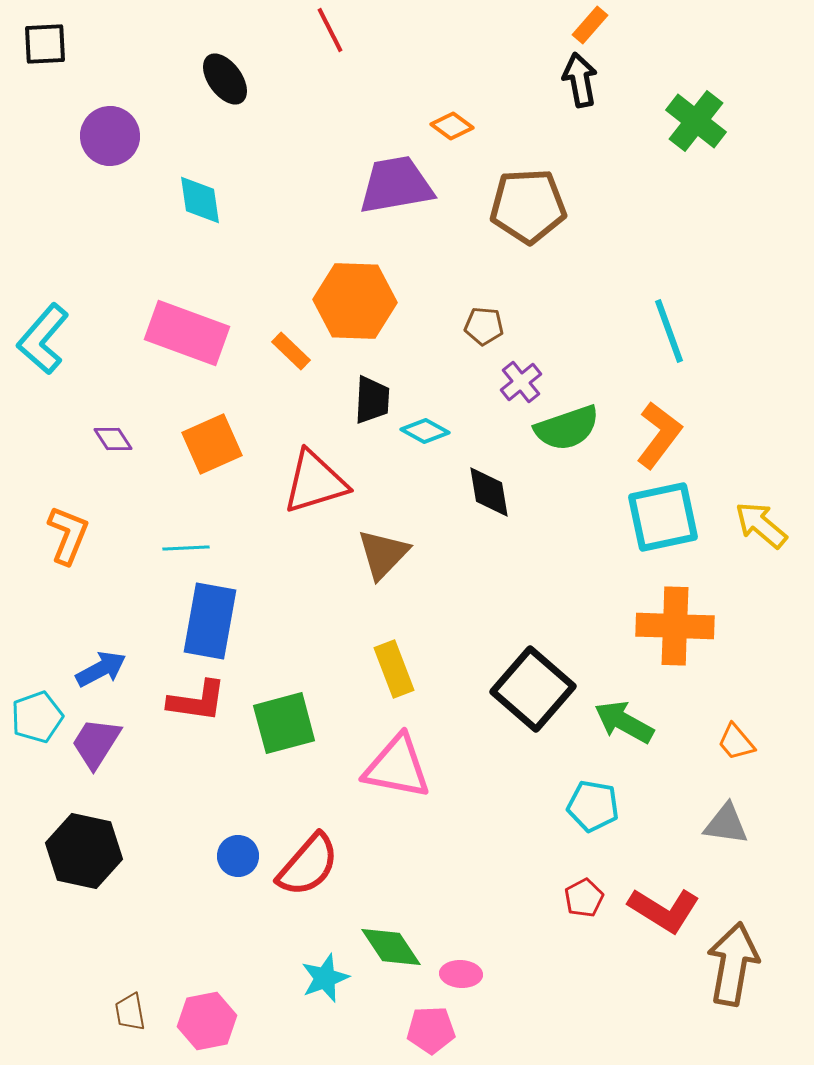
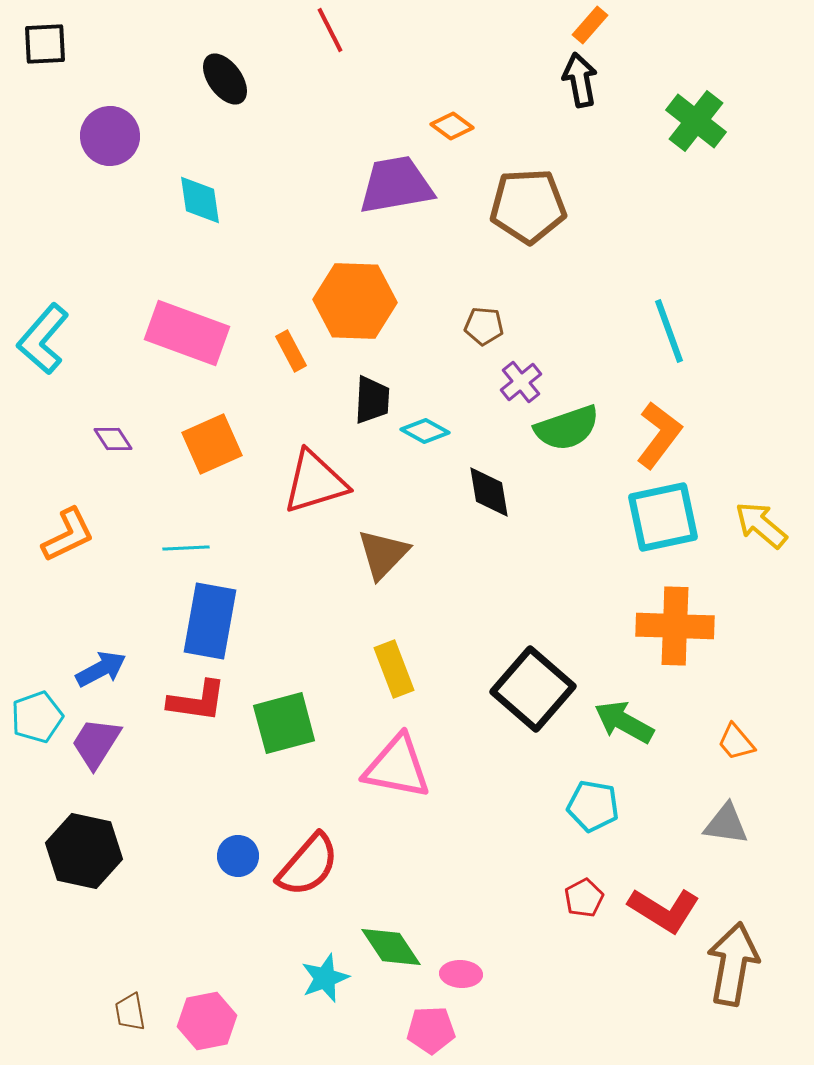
orange rectangle at (291, 351): rotated 18 degrees clockwise
orange L-shape at (68, 535): rotated 42 degrees clockwise
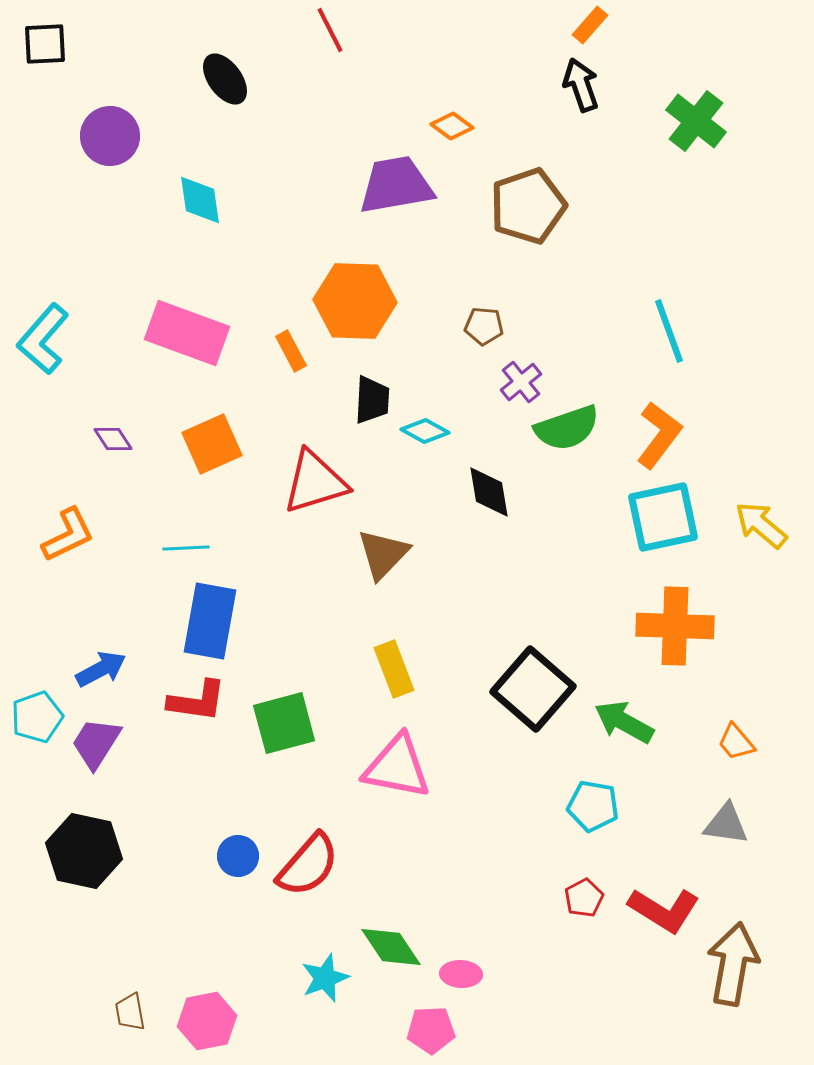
black arrow at (580, 80): moved 1 px right, 5 px down; rotated 8 degrees counterclockwise
brown pentagon at (528, 206): rotated 16 degrees counterclockwise
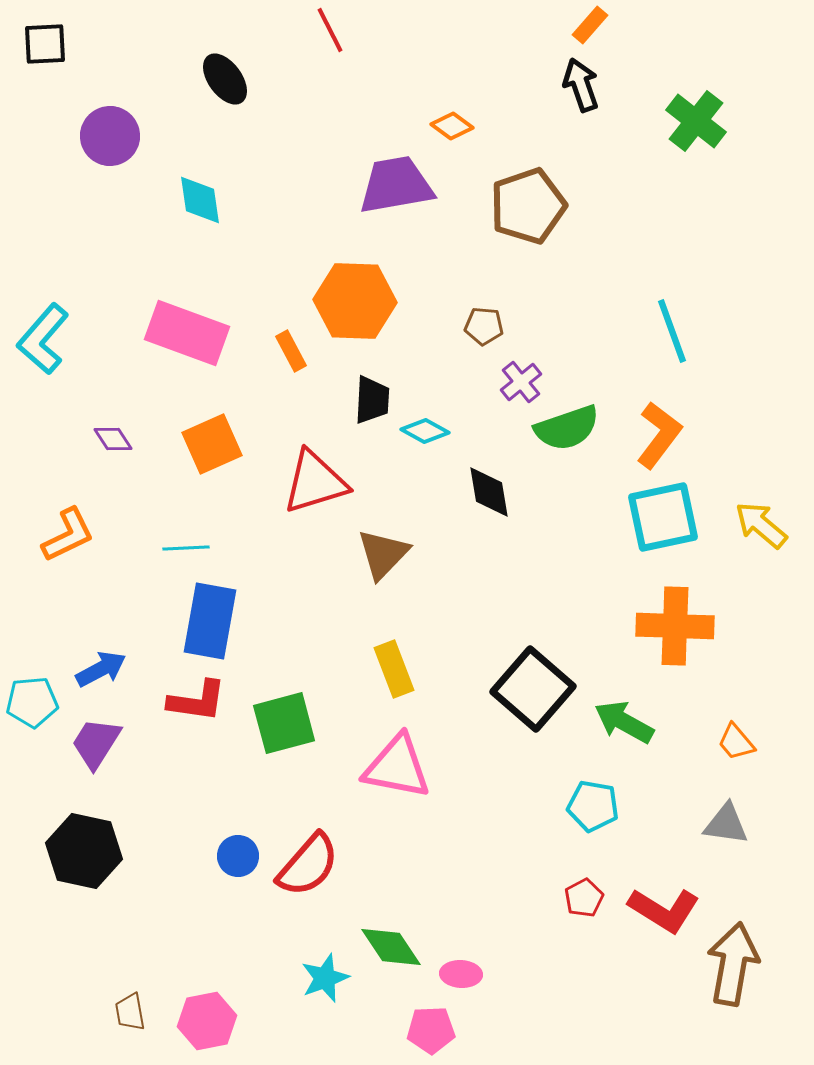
cyan line at (669, 331): moved 3 px right
cyan pentagon at (37, 717): moved 5 px left, 15 px up; rotated 15 degrees clockwise
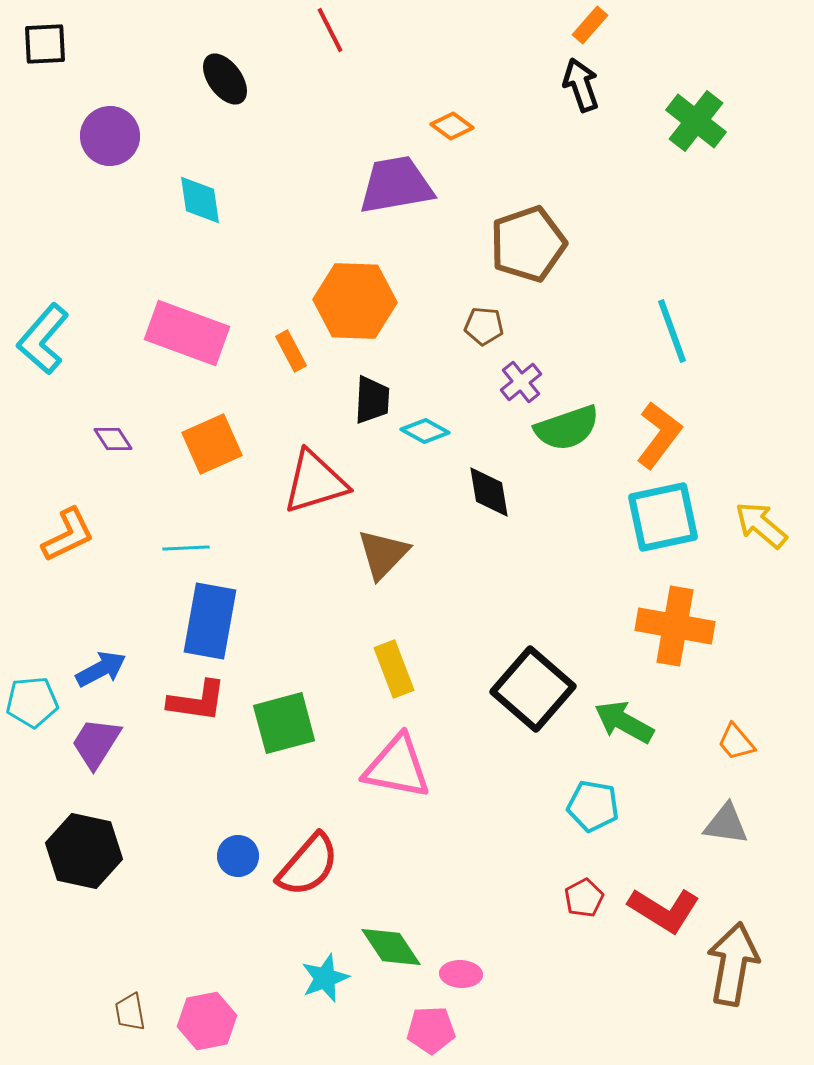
brown pentagon at (528, 206): moved 38 px down
orange cross at (675, 626): rotated 8 degrees clockwise
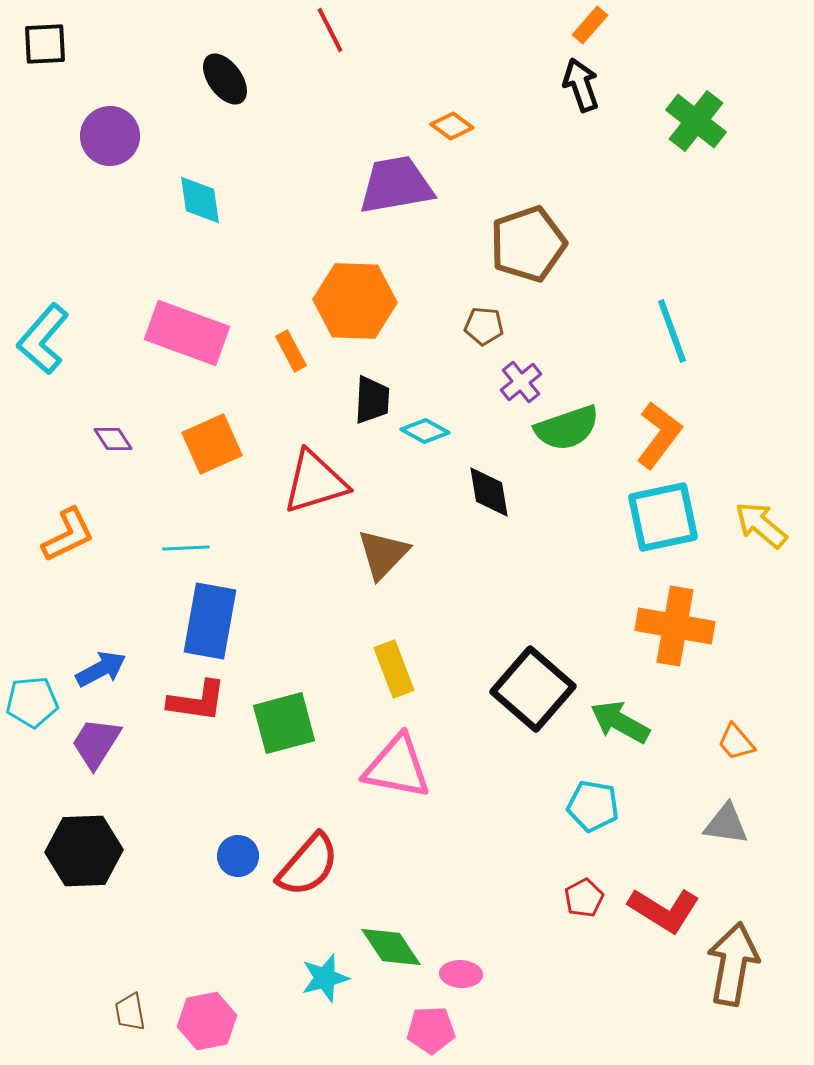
green arrow at (624, 722): moved 4 px left
black hexagon at (84, 851): rotated 14 degrees counterclockwise
cyan star at (325, 978): rotated 6 degrees clockwise
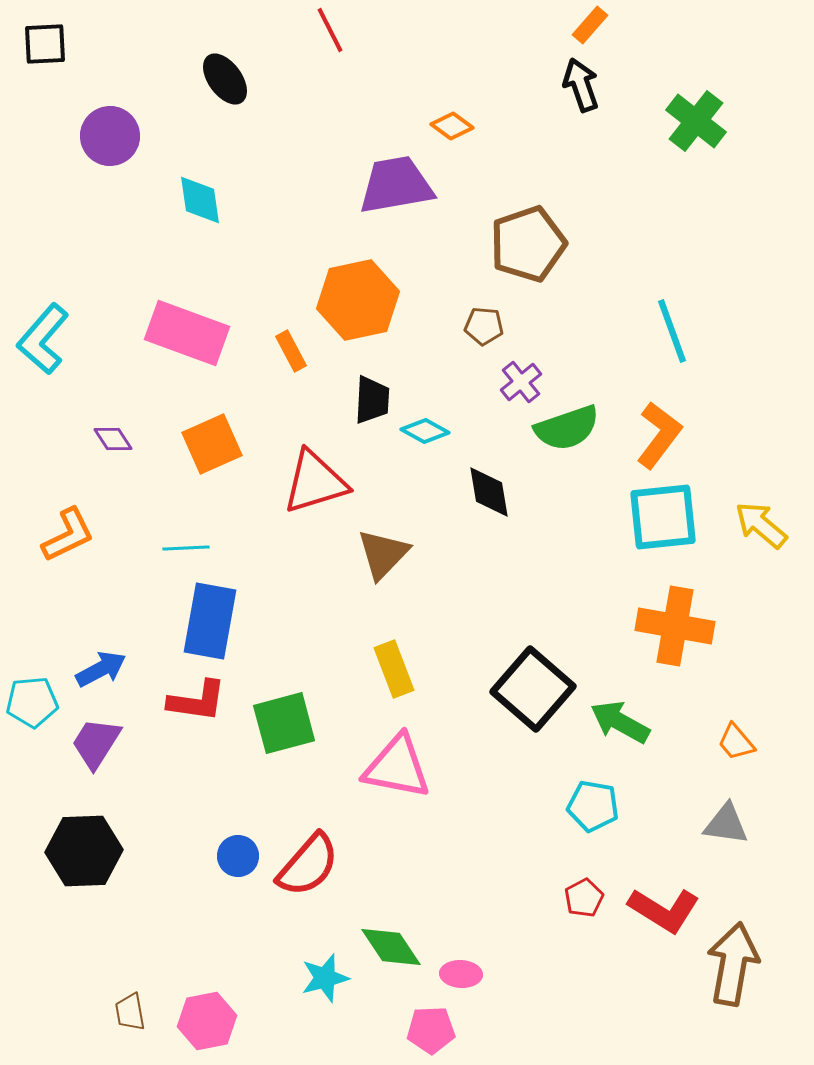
orange hexagon at (355, 301): moved 3 px right, 1 px up; rotated 14 degrees counterclockwise
cyan square at (663, 517): rotated 6 degrees clockwise
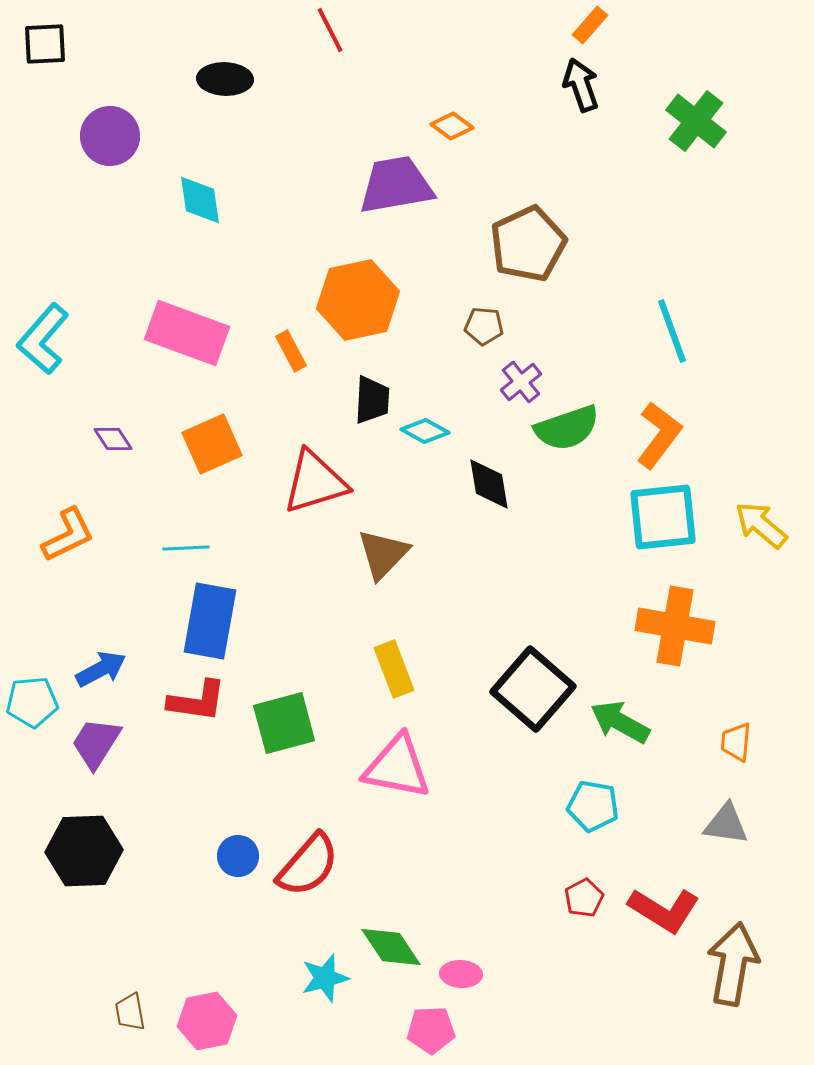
black ellipse at (225, 79): rotated 52 degrees counterclockwise
brown pentagon at (528, 244): rotated 6 degrees counterclockwise
black diamond at (489, 492): moved 8 px up
orange trapezoid at (736, 742): rotated 45 degrees clockwise
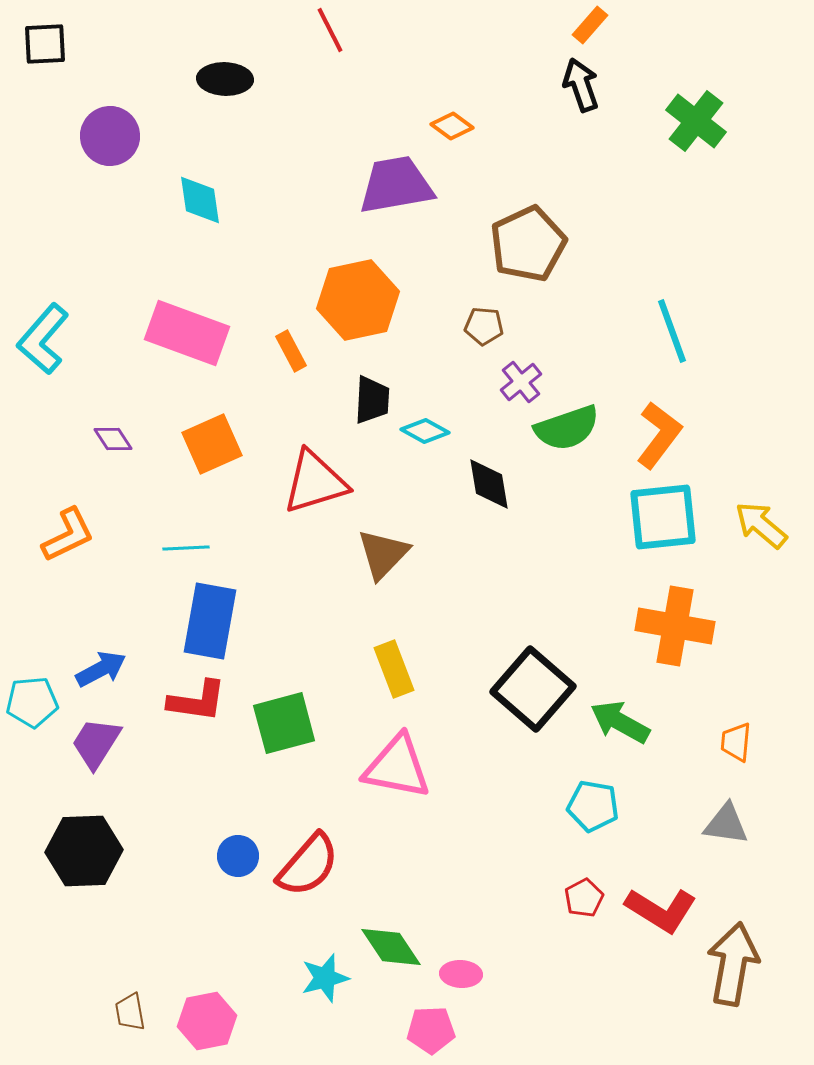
red L-shape at (664, 910): moved 3 px left
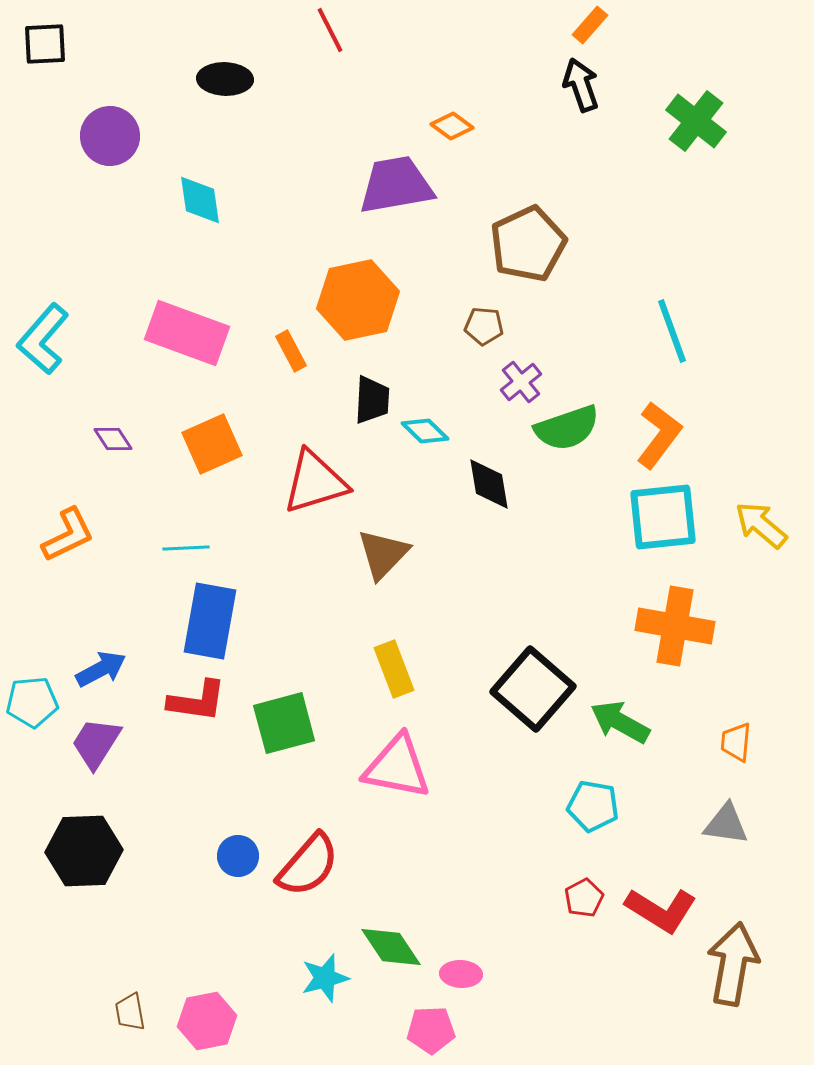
cyan diamond at (425, 431): rotated 15 degrees clockwise
